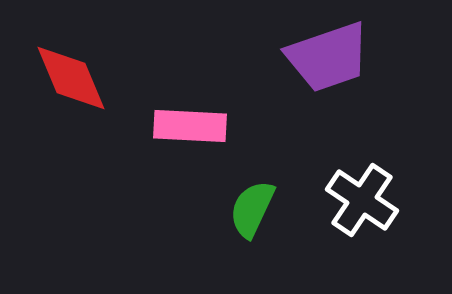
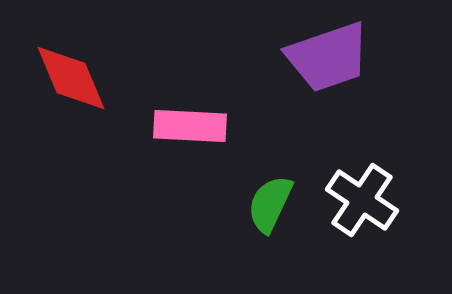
green semicircle: moved 18 px right, 5 px up
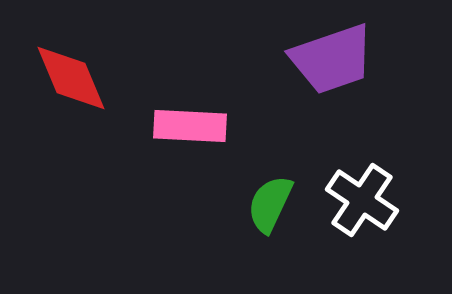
purple trapezoid: moved 4 px right, 2 px down
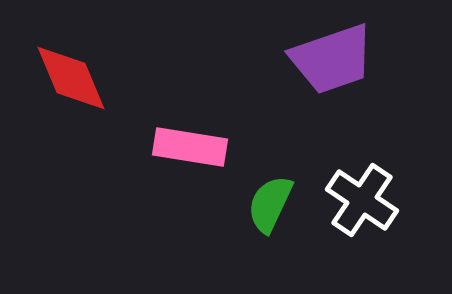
pink rectangle: moved 21 px down; rotated 6 degrees clockwise
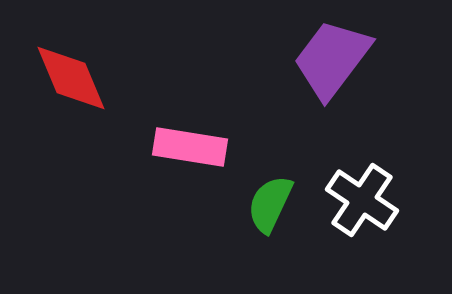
purple trapezoid: rotated 146 degrees clockwise
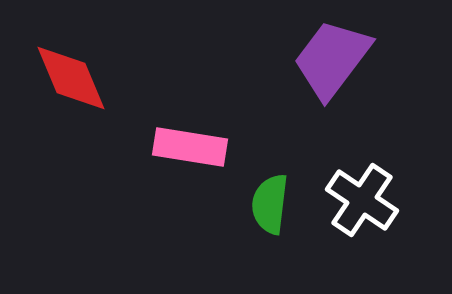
green semicircle: rotated 18 degrees counterclockwise
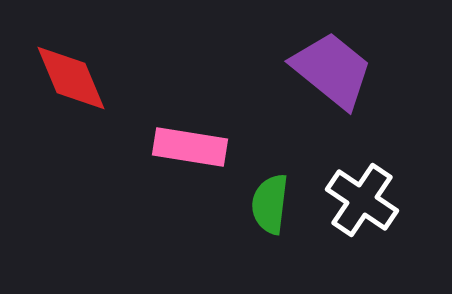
purple trapezoid: moved 11 px down; rotated 92 degrees clockwise
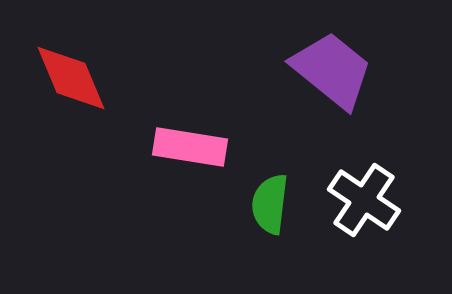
white cross: moved 2 px right
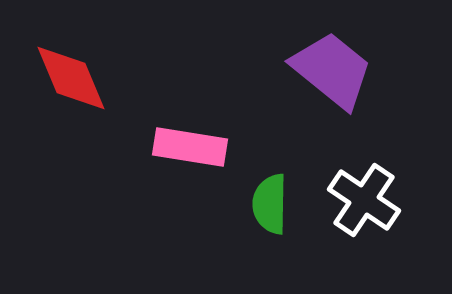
green semicircle: rotated 6 degrees counterclockwise
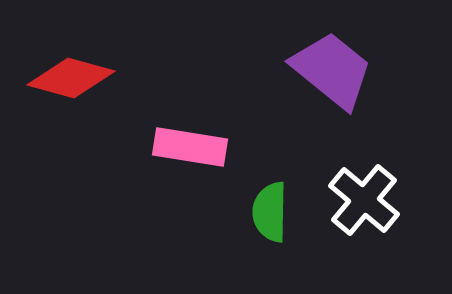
red diamond: rotated 52 degrees counterclockwise
white cross: rotated 6 degrees clockwise
green semicircle: moved 8 px down
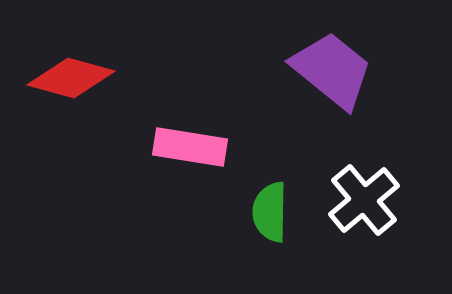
white cross: rotated 10 degrees clockwise
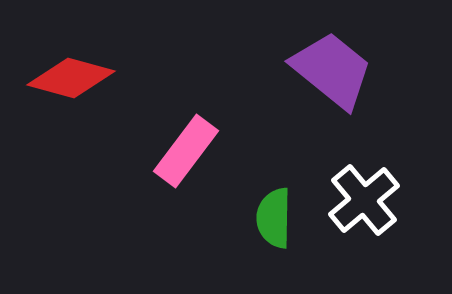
pink rectangle: moved 4 px left, 4 px down; rotated 62 degrees counterclockwise
green semicircle: moved 4 px right, 6 px down
